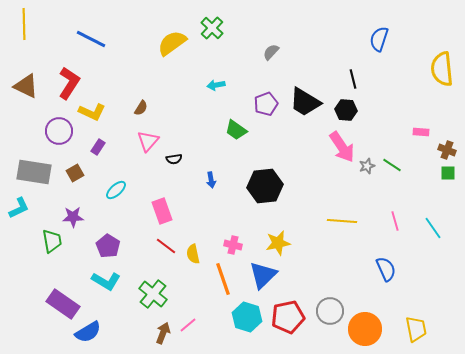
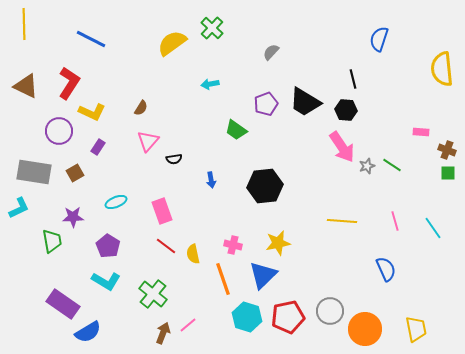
cyan arrow at (216, 85): moved 6 px left, 1 px up
cyan ellipse at (116, 190): moved 12 px down; rotated 20 degrees clockwise
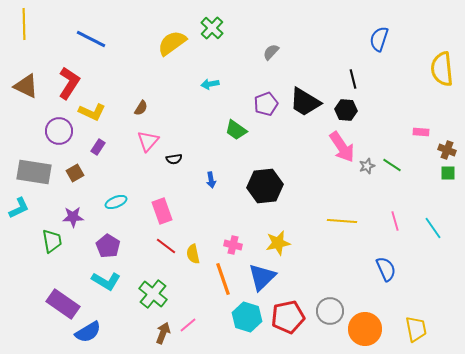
blue triangle at (263, 275): moved 1 px left, 2 px down
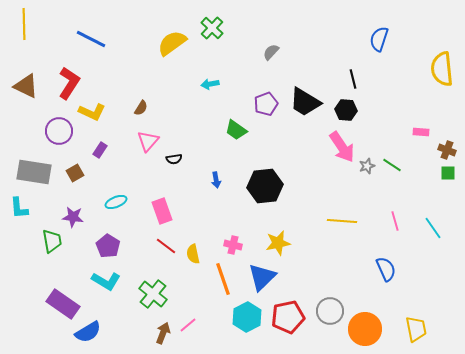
purple rectangle at (98, 147): moved 2 px right, 3 px down
blue arrow at (211, 180): moved 5 px right
cyan L-shape at (19, 208): rotated 110 degrees clockwise
purple star at (73, 217): rotated 10 degrees clockwise
cyan hexagon at (247, 317): rotated 16 degrees clockwise
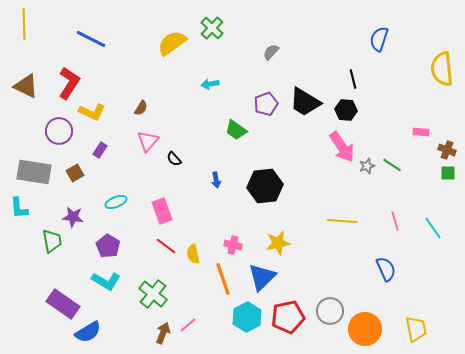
black semicircle at (174, 159): rotated 56 degrees clockwise
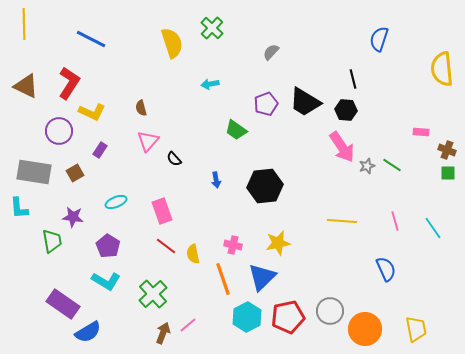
yellow semicircle at (172, 43): rotated 108 degrees clockwise
brown semicircle at (141, 108): rotated 133 degrees clockwise
green cross at (153, 294): rotated 8 degrees clockwise
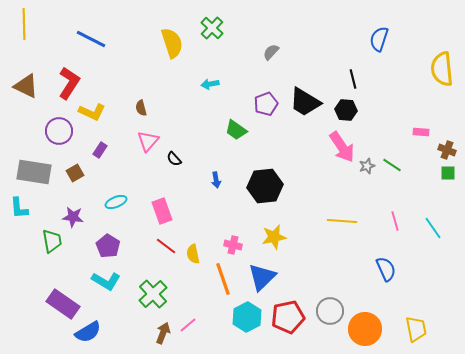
yellow star at (278, 243): moved 4 px left, 6 px up
